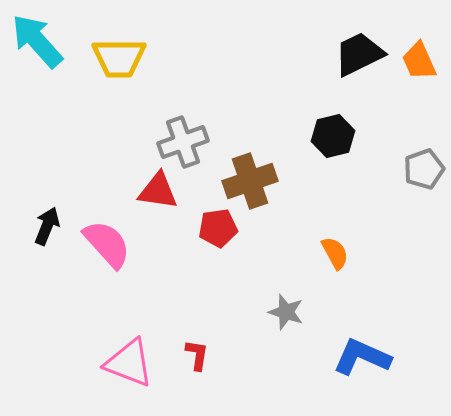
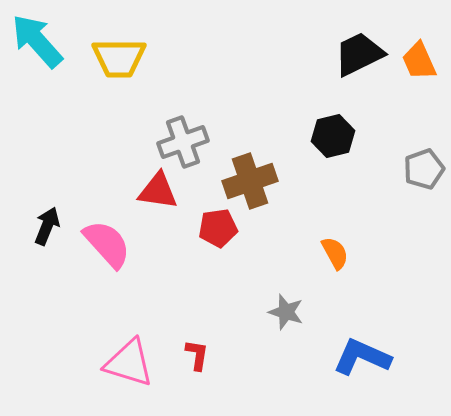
pink triangle: rotated 4 degrees counterclockwise
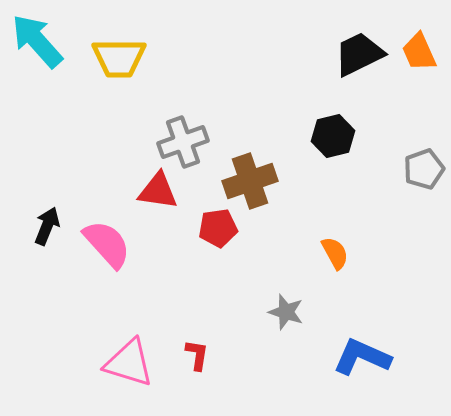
orange trapezoid: moved 9 px up
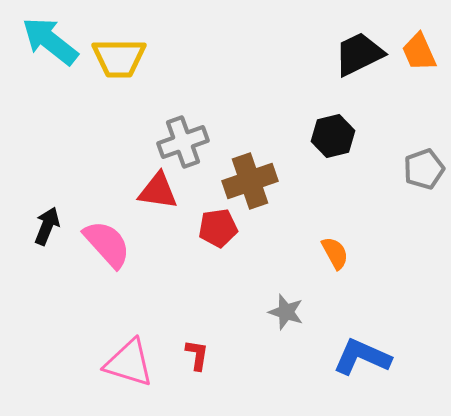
cyan arrow: moved 13 px right; rotated 10 degrees counterclockwise
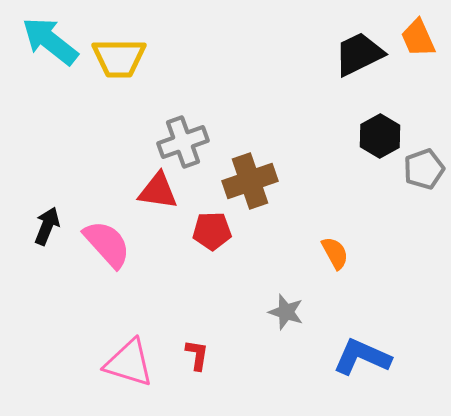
orange trapezoid: moved 1 px left, 14 px up
black hexagon: moved 47 px right; rotated 15 degrees counterclockwise
red pentagon: moved 6 px left, 3 px down; rotated 6 degrees clockwise
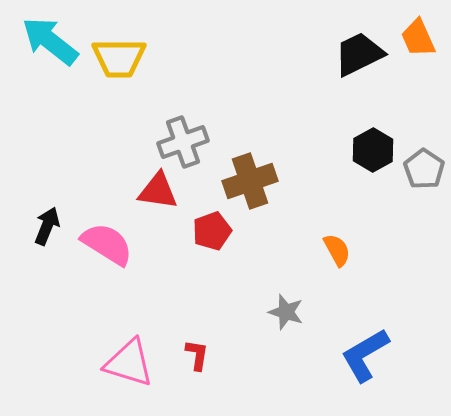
black hexagon: moved 7 px left, 14 px down
gray pentagon: rotated 18 degrees counterclockwise
red pentagon: rotated 18 degrees counterclockwise
pink semicircle: rotated 16 degrees counterclockwise
orange semicircle: moved 2 px right, 3 px up
blue L-shape: moved 3 px right, 2 px up; rotated 54 degrees counterclockwise
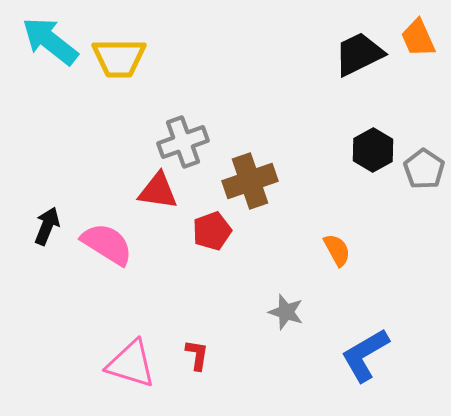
pink triangle: moved 2 px right, 1 px down
